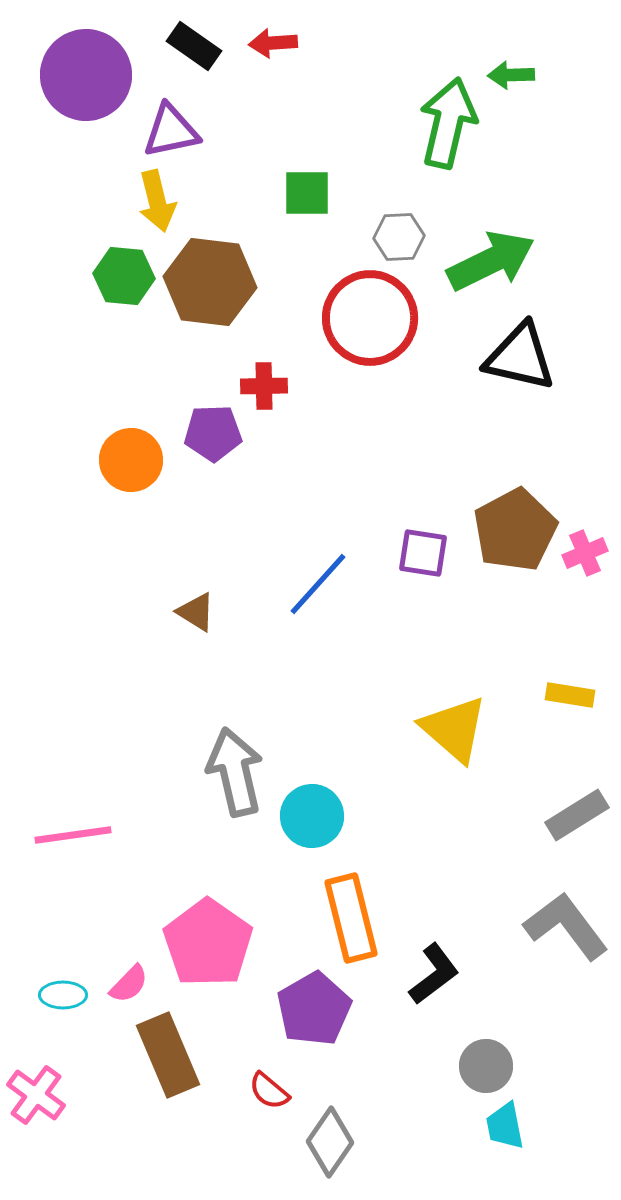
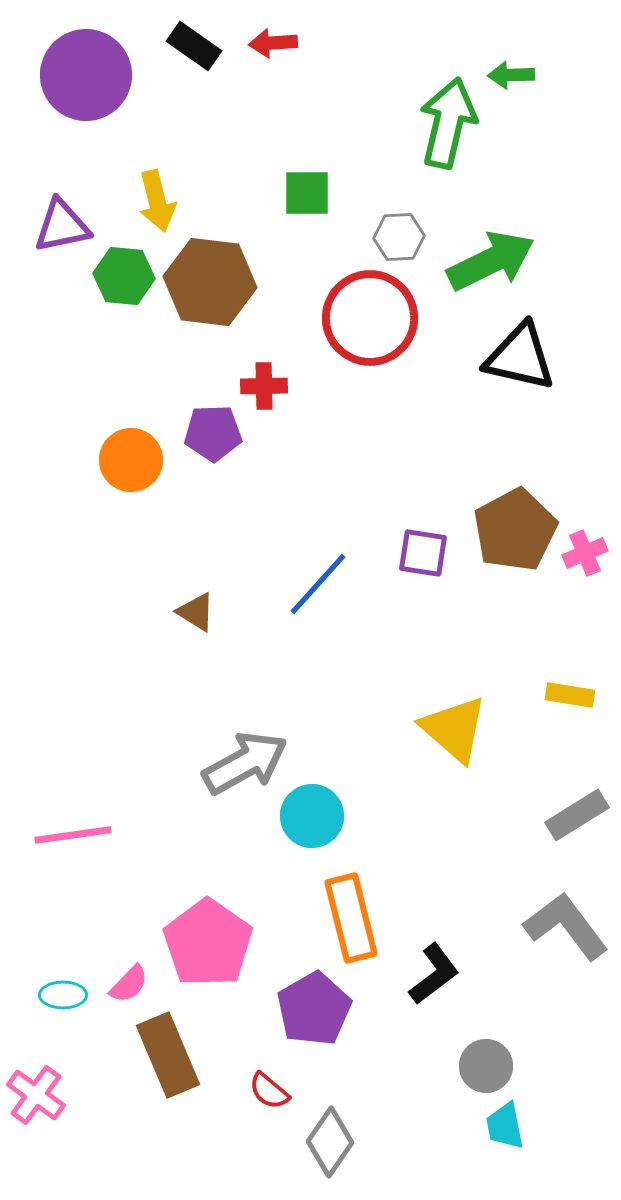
purple triangle at (171, 131): moved 109 px left, 95 px down
gray arrow at (235, 772): moved 10 px right, 9 px up; rotated 74 degrees clockwise
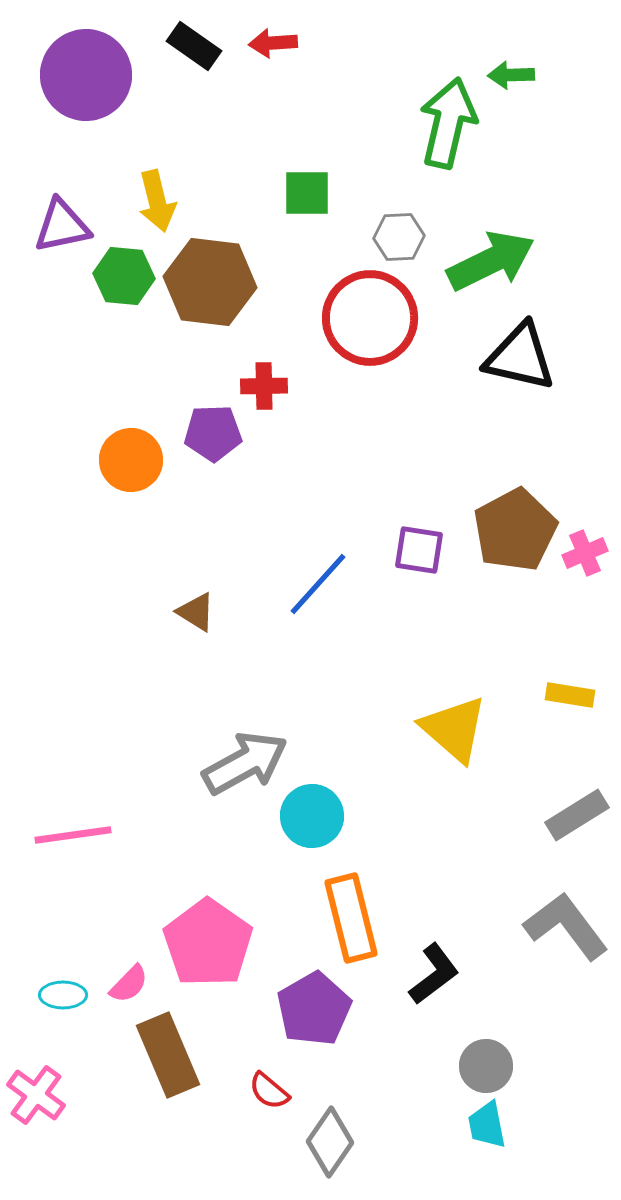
purple square at (423, 553): moved 4 px left, 3 px up
cyan trapezoid at (505, 1126): moved 18 px left, 1 px up
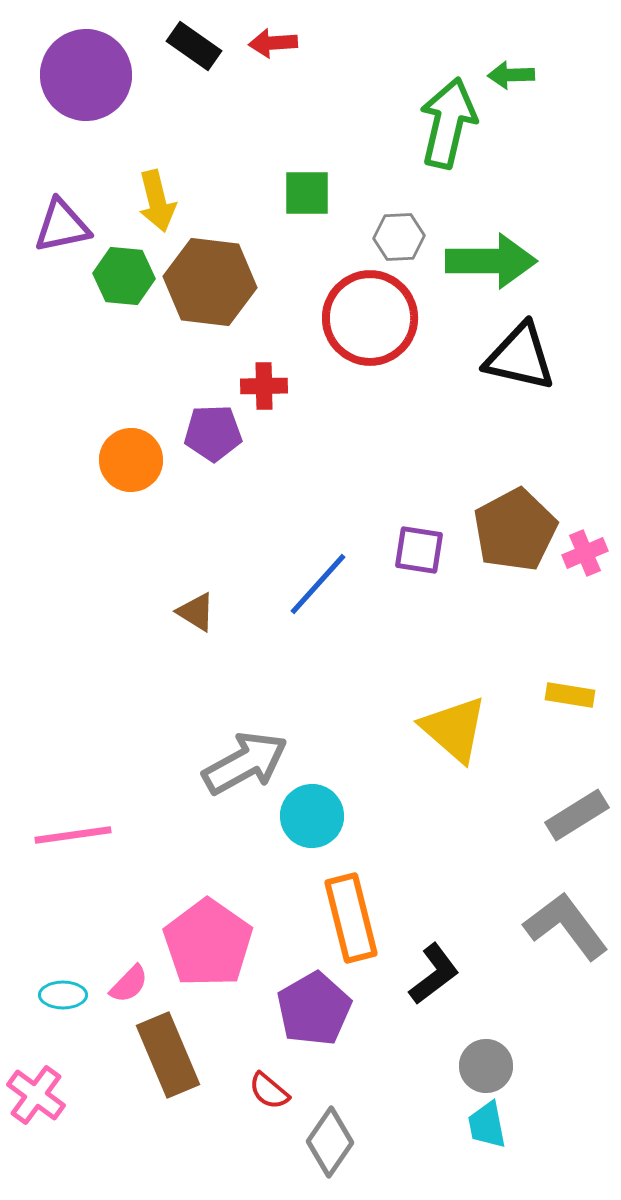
green arrow at (491, 261): rotated 26 degrees clockwise
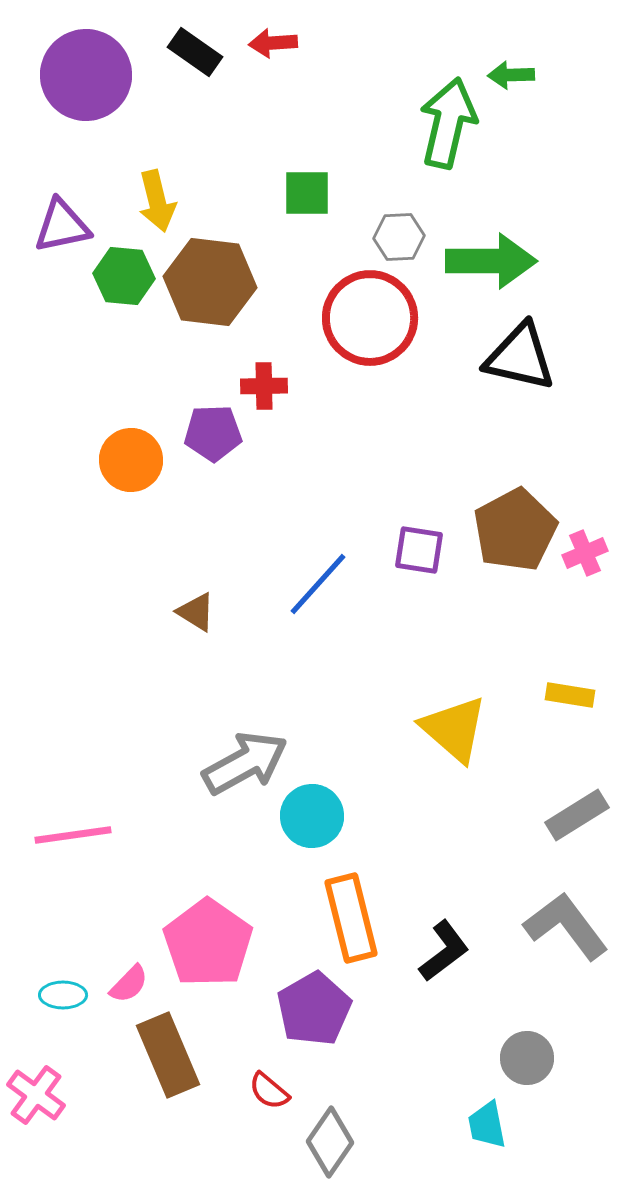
black rectangle at (194, 46): moved 1 px right, 6 px down
black L-shape at (434, 974): moved 10 px right, 23 px up
gray circle at (486, 1066): moved 41 px right, 8 px up
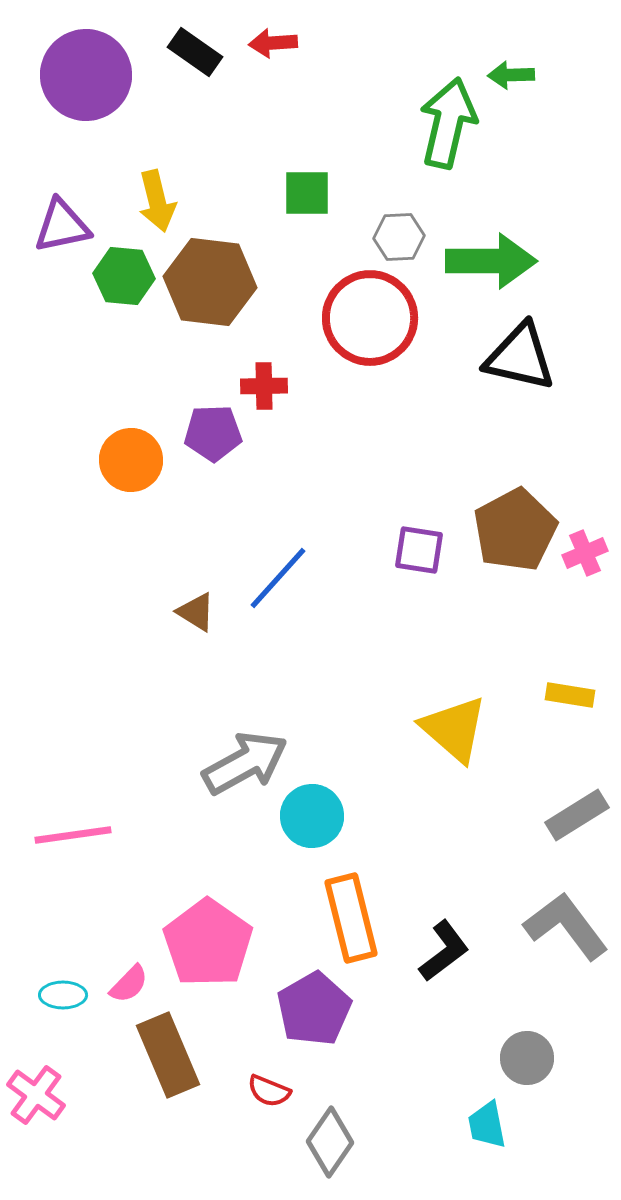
blue line at (318, 584): moved 40 px left, 6 px up
red semicircle at (269, 1091): rotated 18 degrees counterclockwise
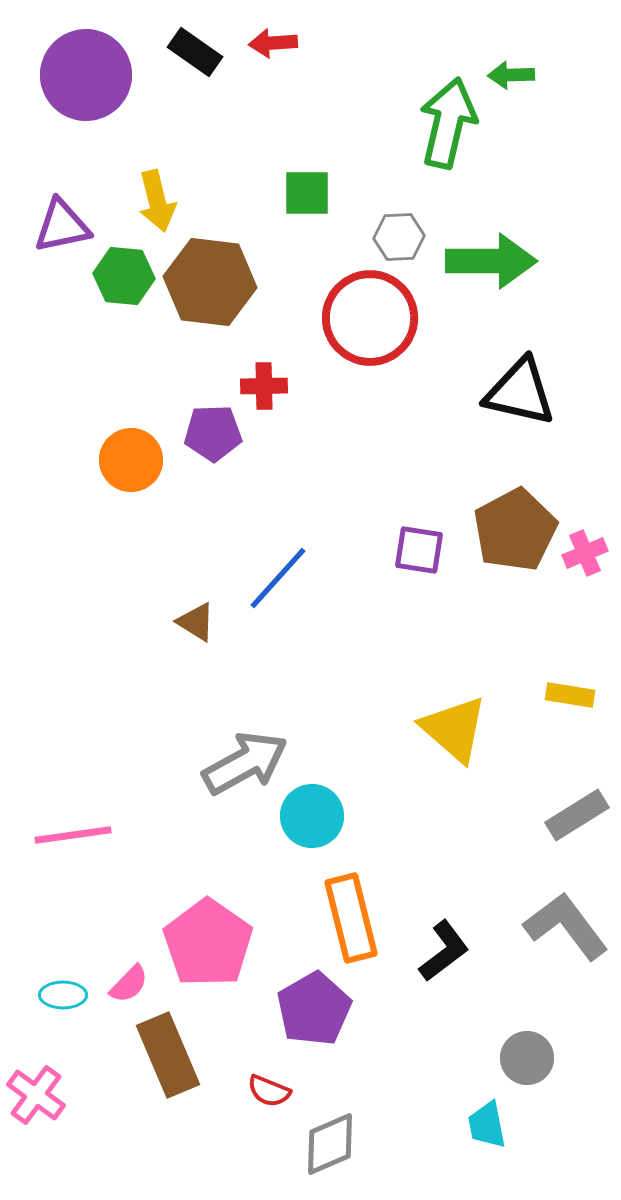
black triangle at (520, 357): moved 35 px down
brown triangle at (196, 612): moved 10 px down
gray diamond at (330, 1142): moved 2 px down; rotated 32 degrees clockwise
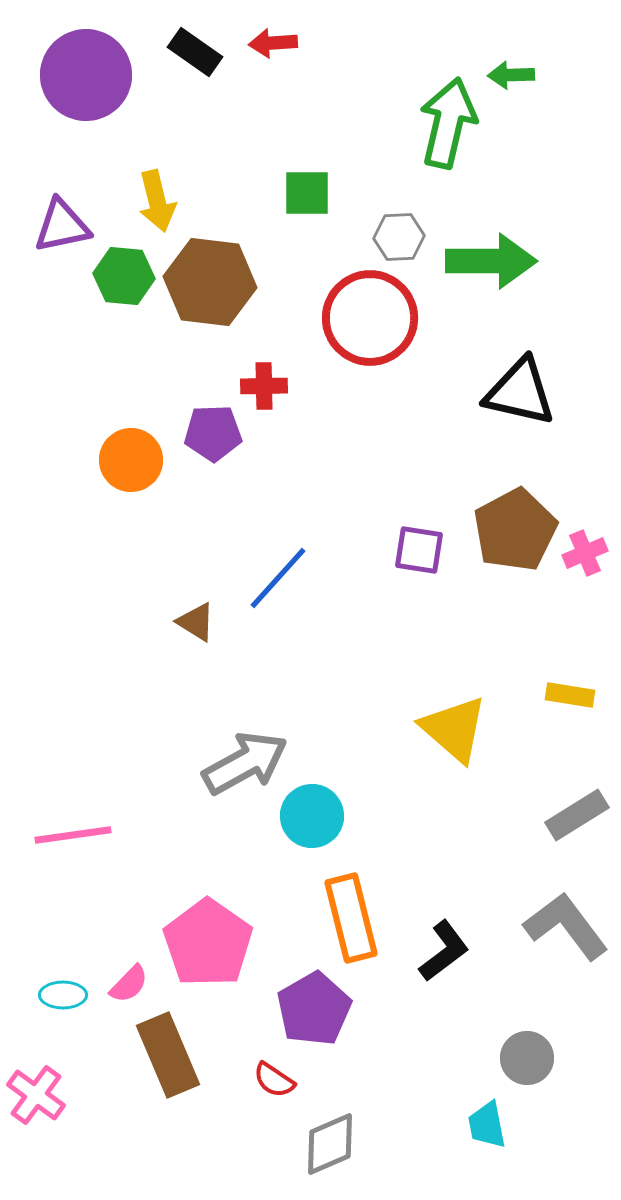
red semicircle at (269, 1091): moved 5 px right, 11 px up; rotated 12 degrees clockwise
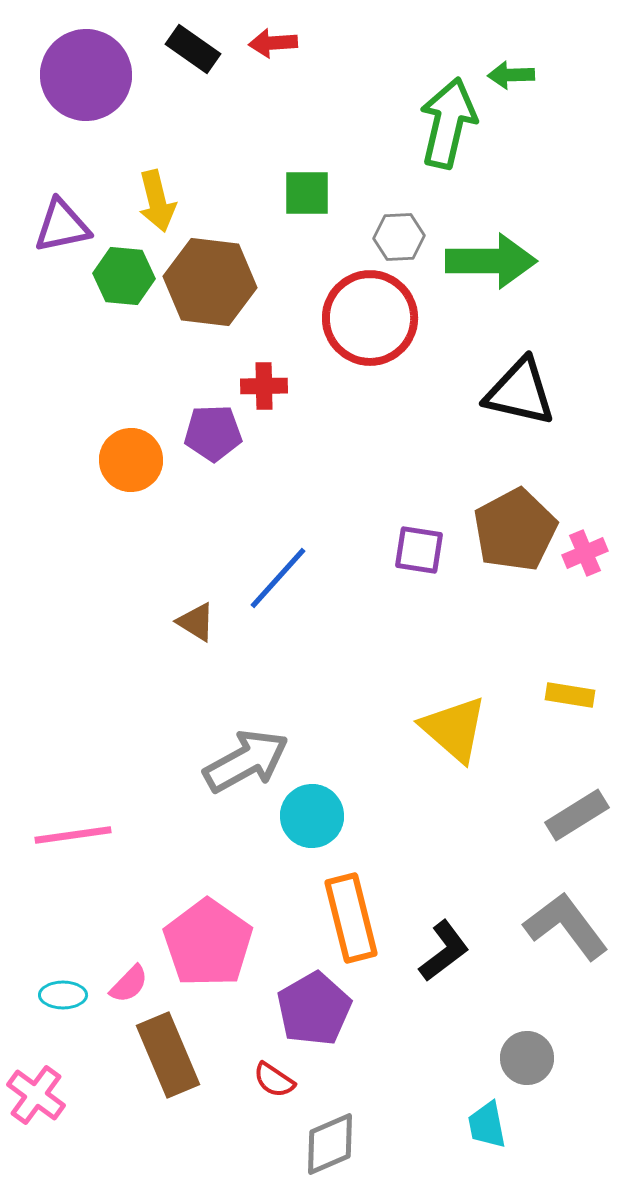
black rectangle at (195, 52): moved 2 px left, 3 px up
gray arrow at (245, 763): moved 1 px right, 2 px up
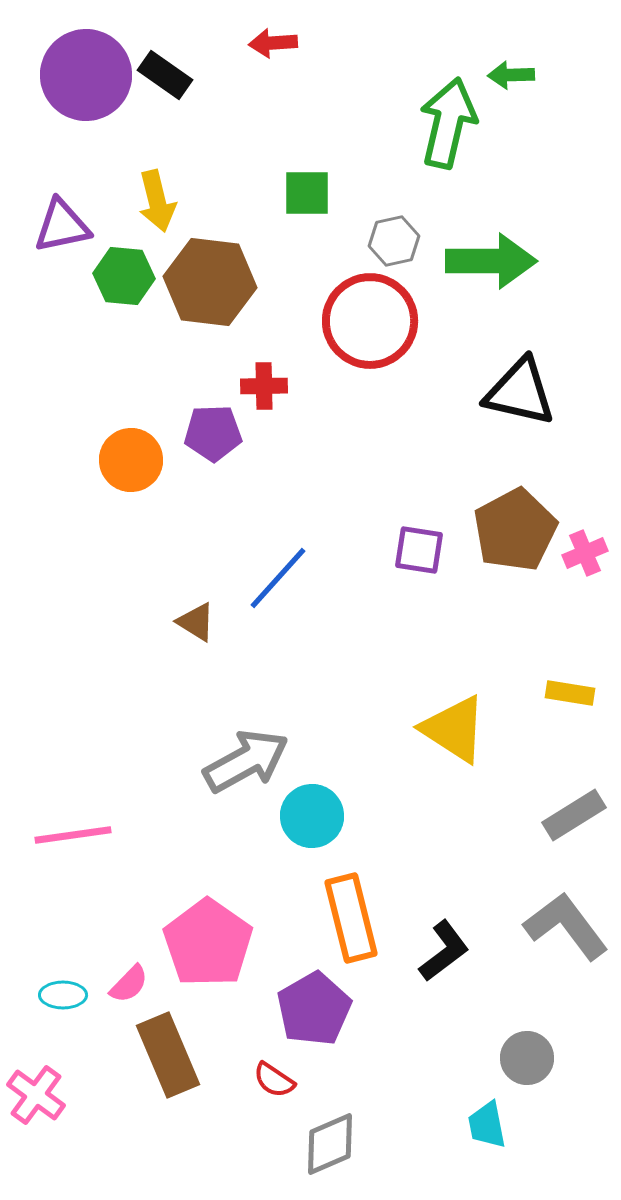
black rectangle at (193, 49): moved 28 px left, 26 px down
gray hexagon at (399, 237): moved 5 px left, 4 px down; rotated 9 degrees counterclockwise
red circle at (370, 318): moved 3 px down
yellow rectangle at (570, 695): moved 2 px up
yellow triangle at (454, 729): rotated 8 degrees counterclockwise
gray rectangle at (577, 815): moved 3 px left
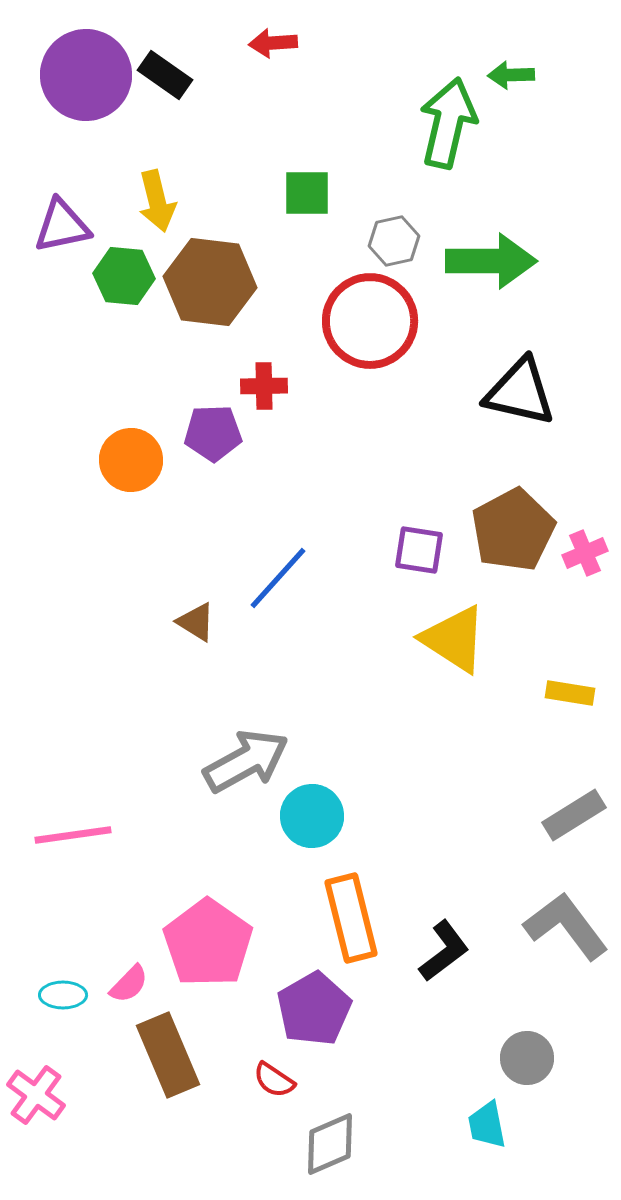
brown pentagon at (515, 530): moved 2 px left
yellow triangle at (454, 729): moved 90 px up
